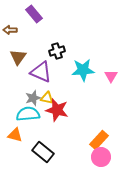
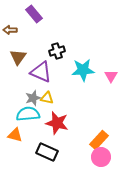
red star: moved 13 px down
black rectangle: moved 4 px right; rotated 15 degrees counterclockwise
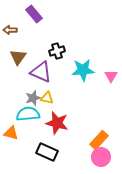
orange triangle: moved 4 px left, 2 px up
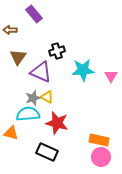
yellow triangle: moved 1 px up; rotated 16 degrees clockwise
orange rectangle: rotated 60 degrees clockwise
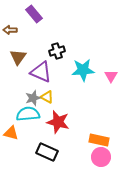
red star: moved 1 px right, 1 px up
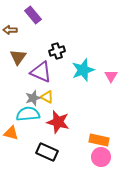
purple rectangle: moved 1 px left, 1 px down
cyan star: rotated 15 degrees counterclockwise
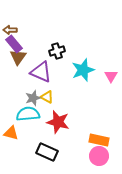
purple rectangle: moved 19 px left, 29 px down
pink circle: moved 2 px left, 1 px up
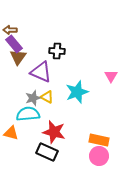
black cross: rotated 21 degrees clockwise
cyan star: moved 6 px left, 22 px down
red star: moved 4 px left, 10 px down
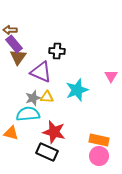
cyan star: moved 2 px up
yellow triangle: rotated 24 degrees counterclockwise
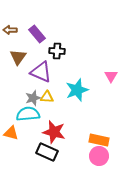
purple rectangle: moved 23 px right, 10 px up
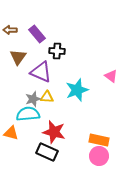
pink triangle: rotated 24 degrees counterclockwise
gray star: moved 1 px down
